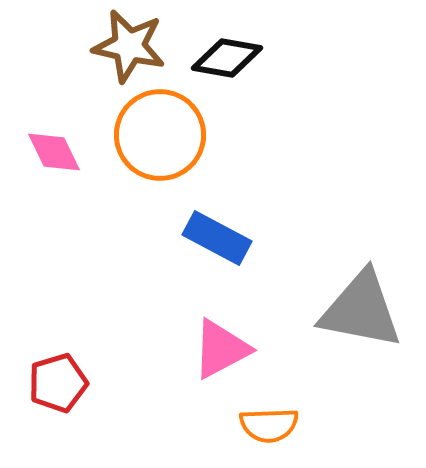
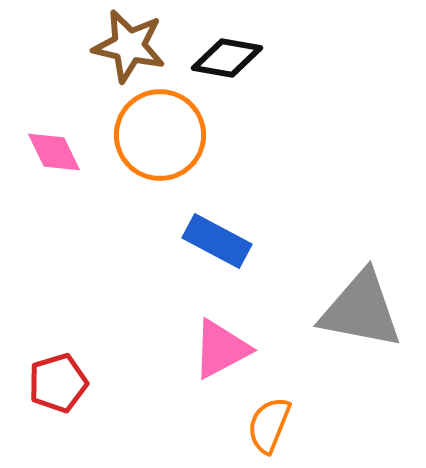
blue rectangle: moved 3 px down
orange semicircle: rotated 114 degrees clockwise
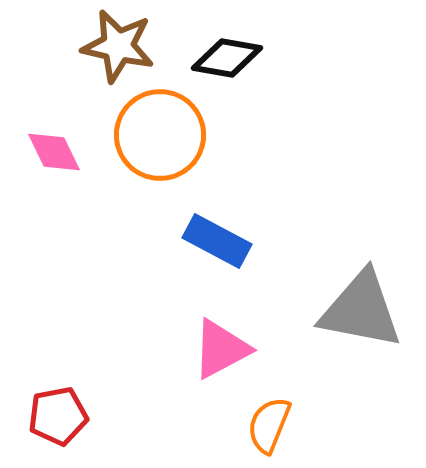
brown star: moved 11 px left
red pentagon: moved 33 px down; rotated 6 degrees clockwise
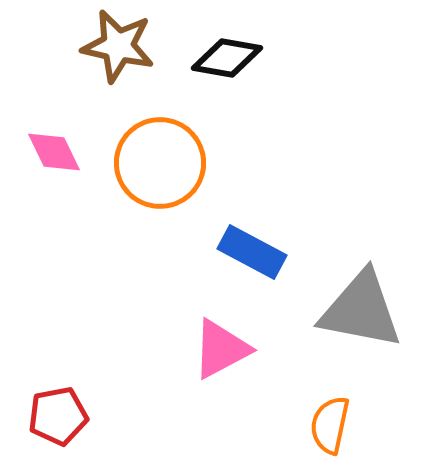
orange circle: moved 28 px down
blue rectangle: moved 35 px right, 11 px down
orange semicircle: moved 61 px right; rotated 10 degrees counterclockwise
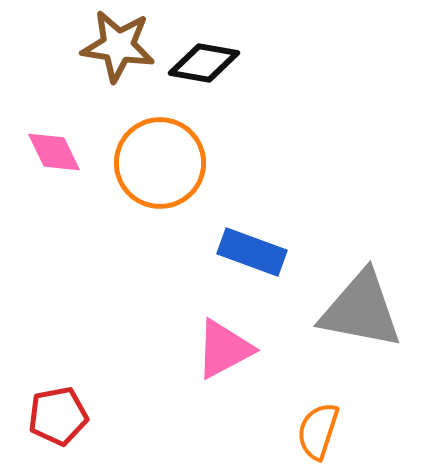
brown star: rotated 4 degrees counterclockwise
black diamond: moved 23 px left, 5 px down
blue rectangle: rotated 8 degrees counterclockwise
pink triangle: moved 3 px right
orange semicircle: moved 12 px left, 6 px down; rotated 6 degrees clockwise
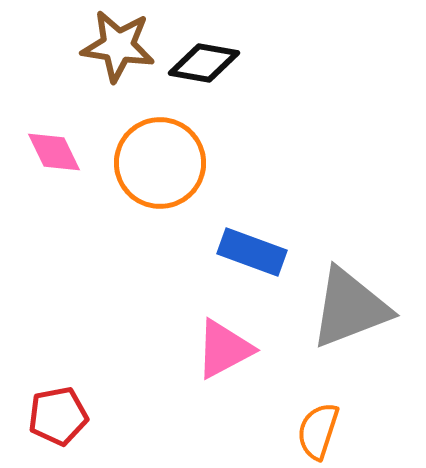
gray triangle: moved 11 px left, 2 px up; rotated 32 degrees counterclockwise
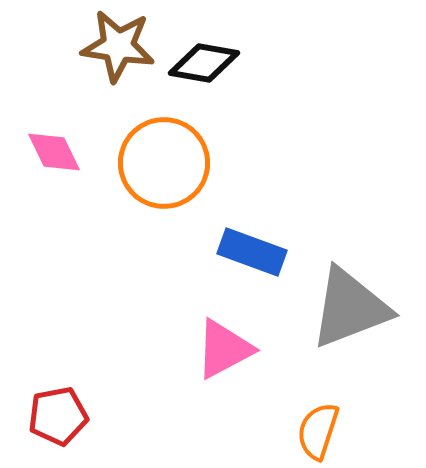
orange circle: moved 4 px right
